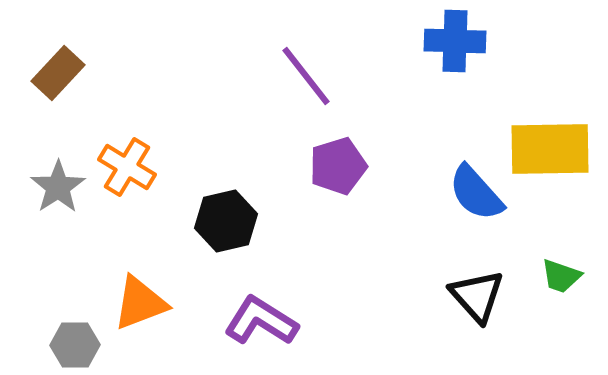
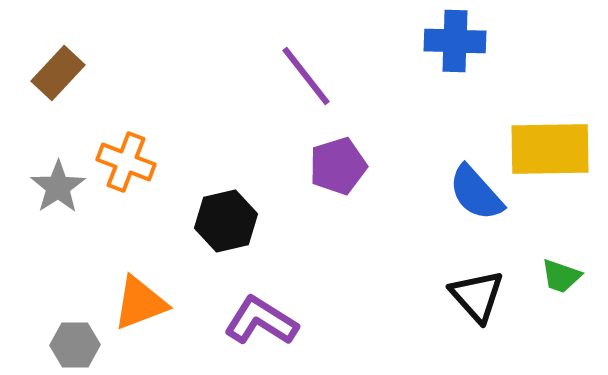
orange cross: moved 1 px left, 5 px up; rotated 10 degrees counterclockwise
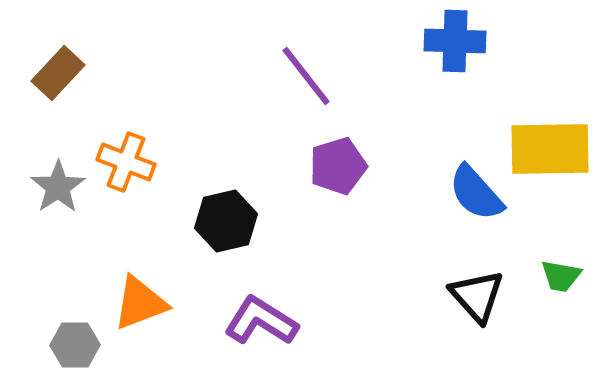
green trapezoid: rotated 9 degrees counterclockwise
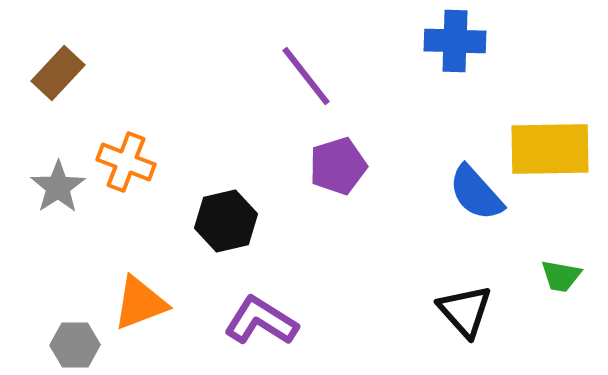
black triangle: moved 12 px left, 15 px down
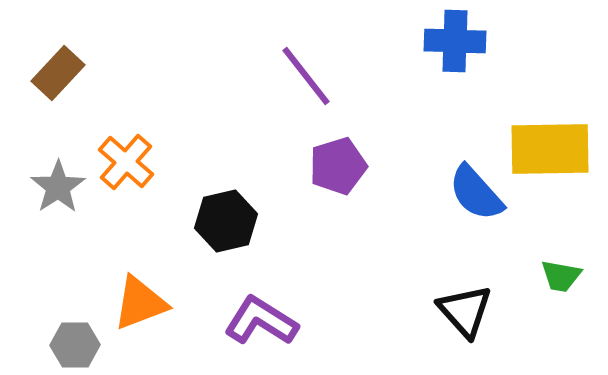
orange cross: rotated 20 degrees clockwise
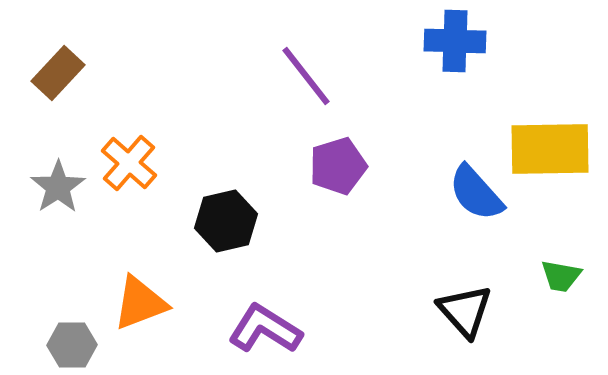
orange cross: moved 3 px right, 1 px down
purple L-shape: moved 4 px right, 8 px down
gray hexagon: moved 3 px left
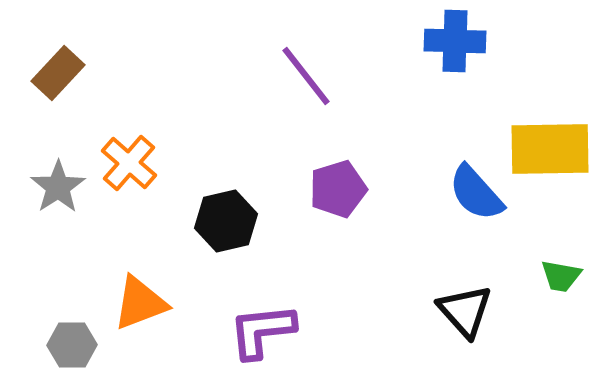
purple pentagon: moved 23 px down
purple L-shape: moved 3 px left, 2 px down; rotated 38 degrees counterclockwise
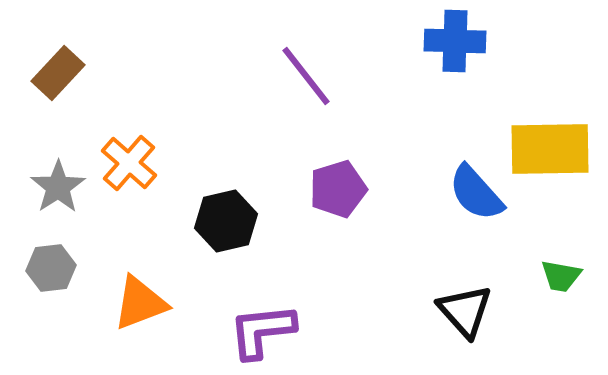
gray hexagon: moved 21 px left, 77 px up; rotated 6 degrees counterclockwise
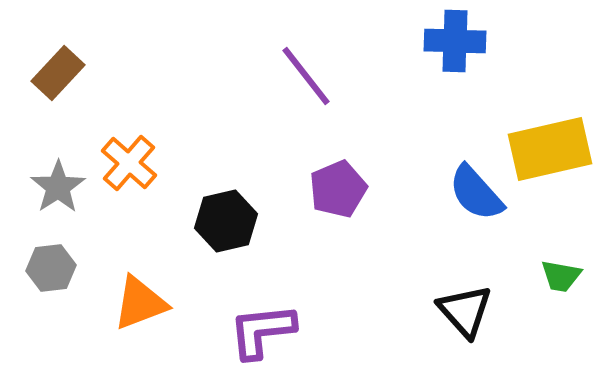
yellow rectangle: rotated 12 degrees counterclockwise
purple pentagon: rotated 6 degrees counterclockwise
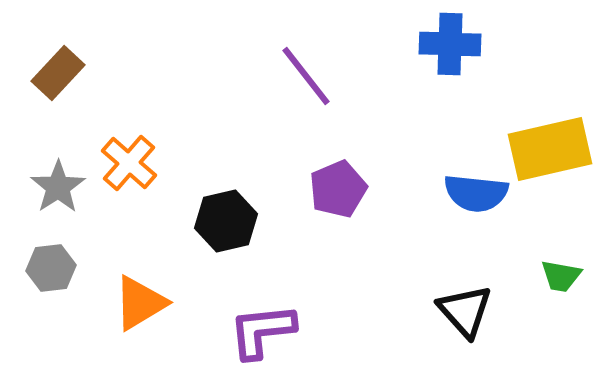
blue cross: moved 5 px left, 3 px down
blue semicircle: rotated 42 degrees counterclockwise
orange triangle: rotated 10 degrees counterclockwise
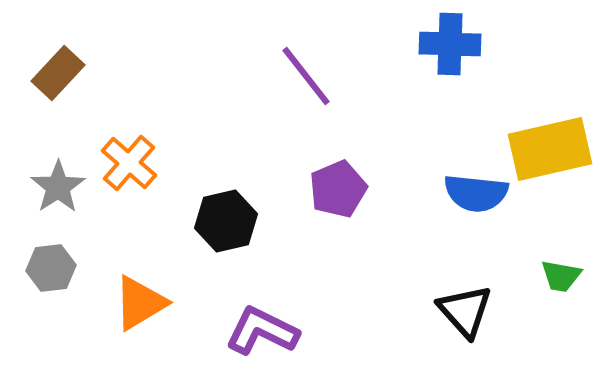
purple L-shape: rotated 32 degrees clockwise
